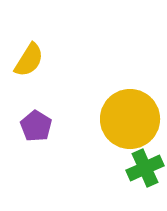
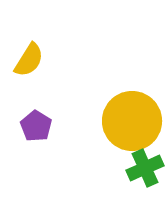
yellow circle: moved 2 px right, 2 px down
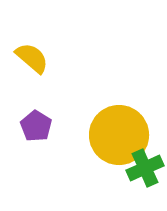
yellow semicircle: moved 3 px right, 2 px up; rotated 81 degrees counterclockwise
yellow circle: moved 13 px left, 14 px down
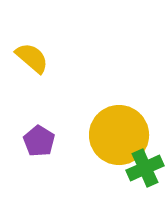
purple pentagon: moved 3 px right, 15 px down
